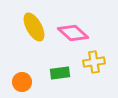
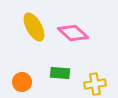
yellow cross: moved 1 px right, 22 px down
green rectangle: rotated 12 degrees clockwise
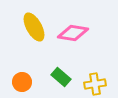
pink diamond: rotated 32 degrees counterclockwise
green rectangle: moved 1 px right, 4 px down; rotated 36 degrees clockwise
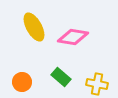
pink diamond: moved 4 px down
yellow cross: moved 2 px right; rotated 20 degrees clockwise
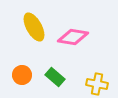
green rectangle: moved 6 px left
orange circle: moved 7 px up
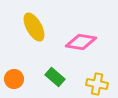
pink diamond: moved 8 px right, 5 px down
orange circle: moved 8 px left, 4 px down
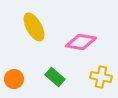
yellow cross: moved 4 px right, 7 px up
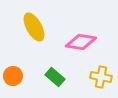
orange circle: moved 1 px left, 3 px up
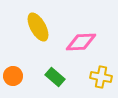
yellow ellipse: moved 4 px right
pink diamond: rotated 12 degrees counterclockwise
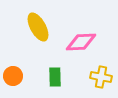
green rectangle: rotated 48 degrees clockwise
